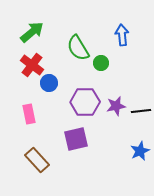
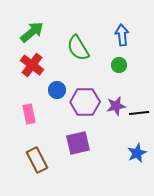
green circle: moved 18 px right, 2 px down
blue circle: moved 8 px right, 7 px down
black line: moved 2 px left, 2 px down
purple square: moved 2 px right, 4 px down
blue star: moved 3 px left, 2 px down
brown rectangle: rotated 15 degrees clockwise
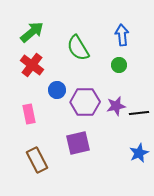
blue star: moved 2 px right
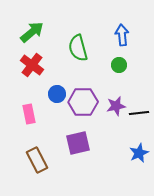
green semicircle: rotated 16 degrees clockwise
blue circle: moved 4 px down
purple hexagon: moved 2 px left
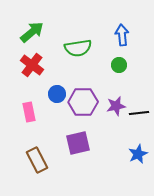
green semicircle: rotated 84 degrees counterclockwise
pink rectangle: moved 2 px up
blue star: moved 1 px left, 1 px down
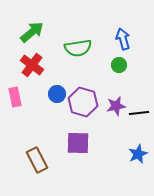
blue arrow: moved 1 px right, 4 px down; rotated 10 degrees counterclockwise
purple hexagon: rotated 16 degrees clockwise
pink rectangle: moved 14 px left, 15 px up
purple square: rotated 15 degrees clockwise
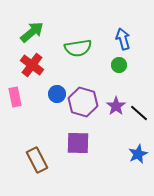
purple star: rotated 24 degrees counterclockwise
black line: rotated 48 degrees clockwise
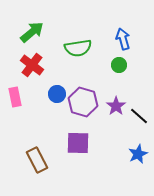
black line: moved 3 px down
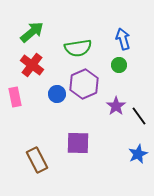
purple hexagon: moved 1 px right, 18 px up; rotated 20 degrees clockwise
black line: rotated 12 degrees clockwise
